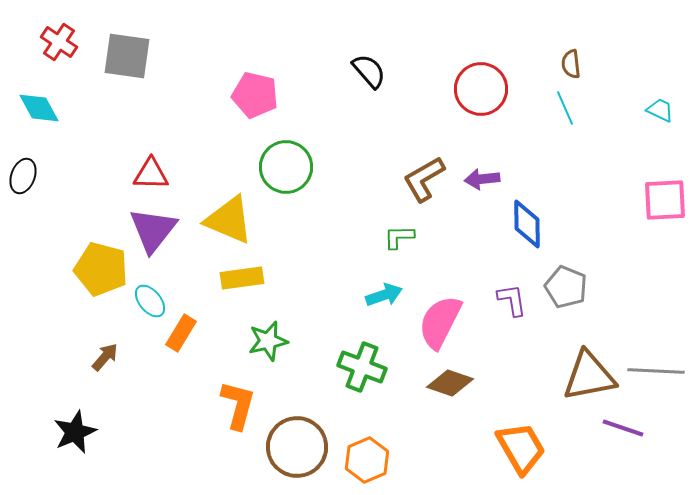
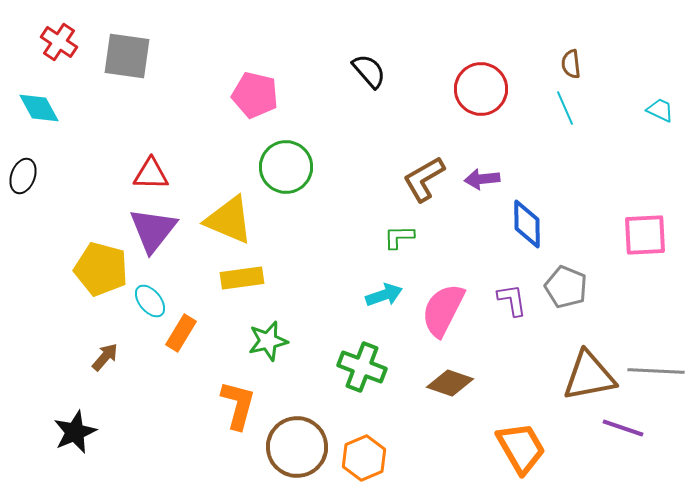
pink square: moved 20 px left, 35 px down
pink semicircle: moved 3 px right, 12 px up
orange hexagon: moved 3 px left, 2 px up
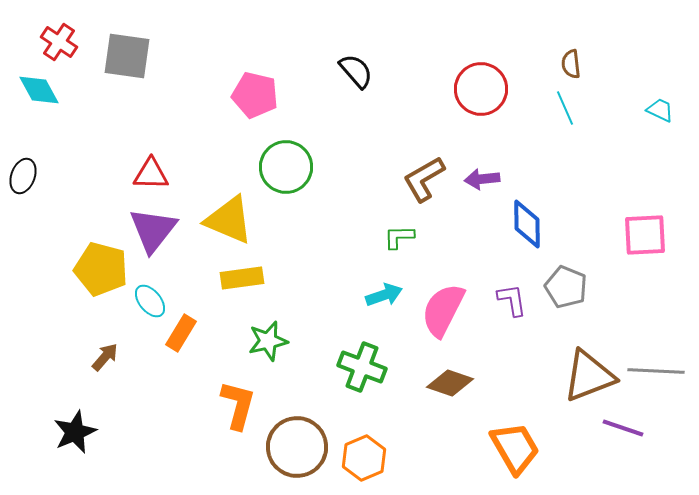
black semicircle: moved 13 px left
cyan diamond: moved 18 px up
brown triangle: rotated 10 degrees counterclockwise
orange trapezoid: moved 6 px left
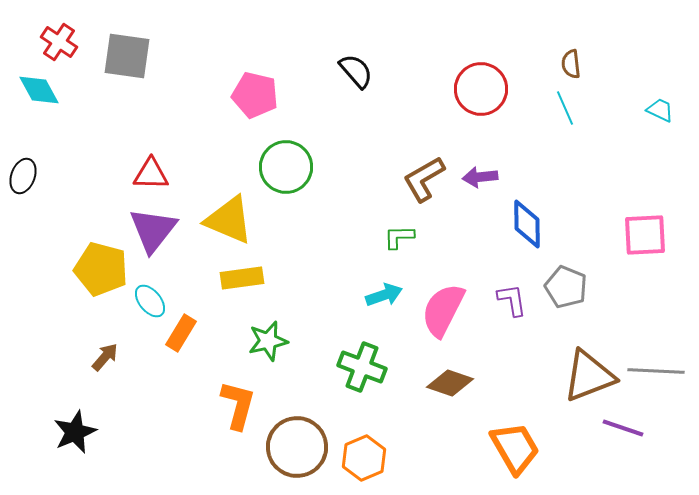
purple arrow: moved 2 px left, 2 px up
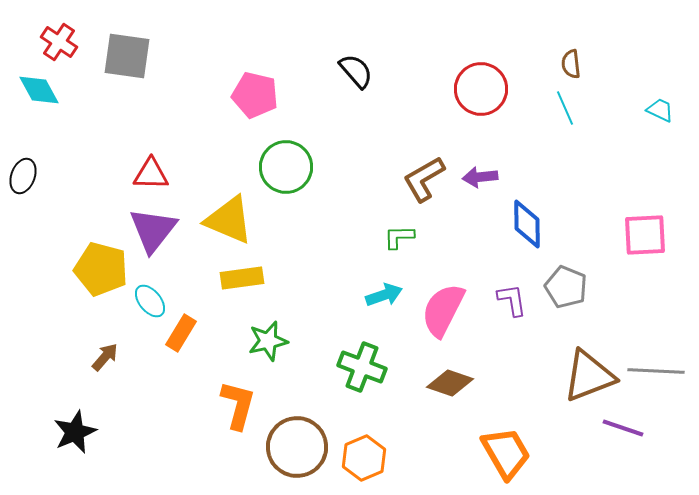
orange trapezoid: moved 9 px left, 5 px down
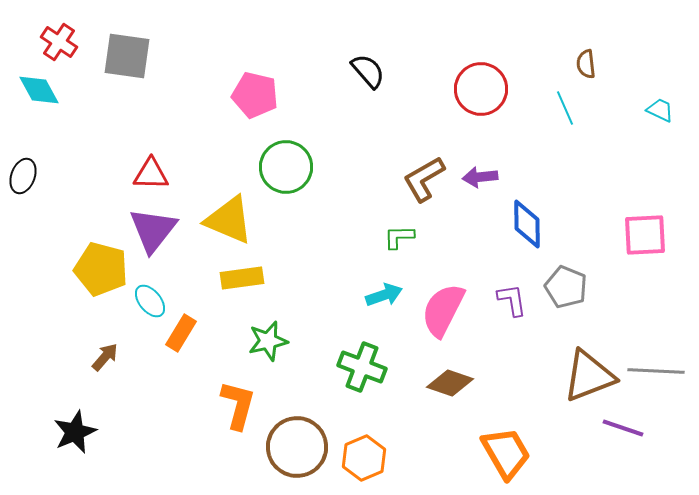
brown semicircle: moved 15 px right
black semicircle: moved 12 px right
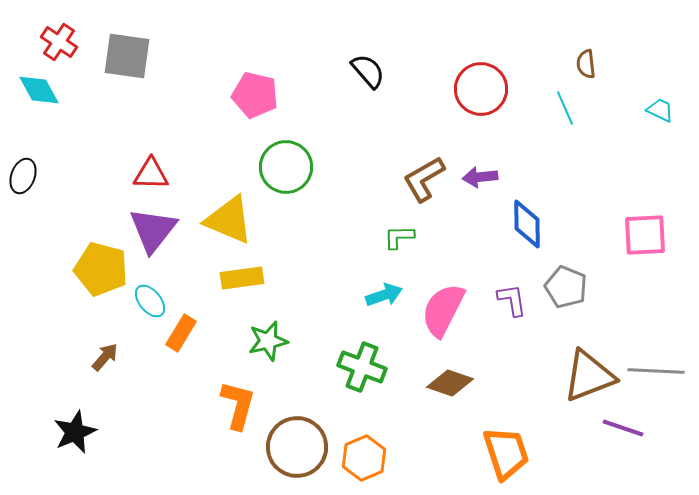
orange trapezoid: rotated 12 degrees clockwise
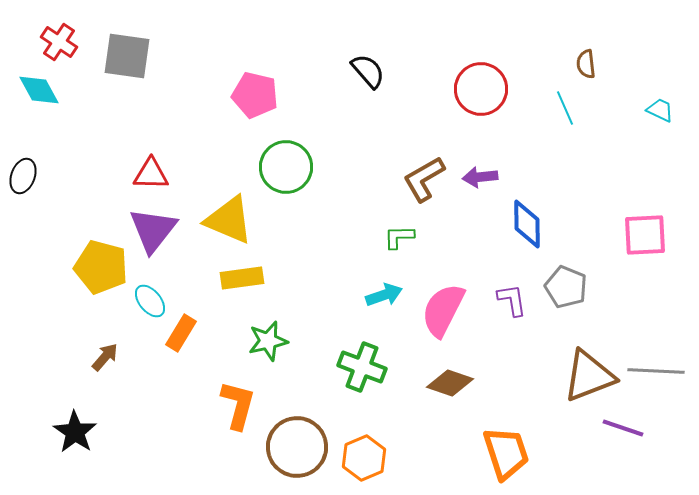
yellow pentagon: moved 2 px up
black star: rotated 15 degrees counterclockwise
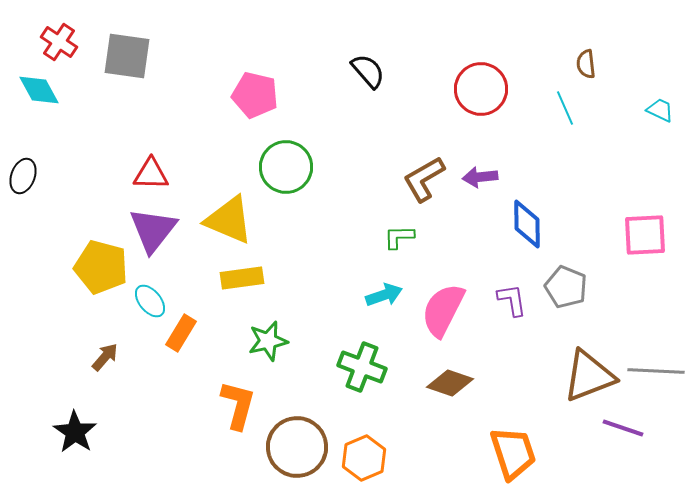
orange trapezoid: moved 7 px right
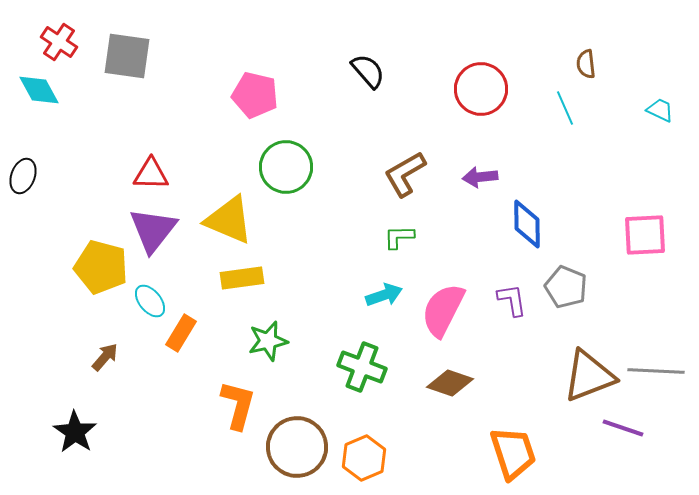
brown L-shape: moved 19 px left, 5 px up
